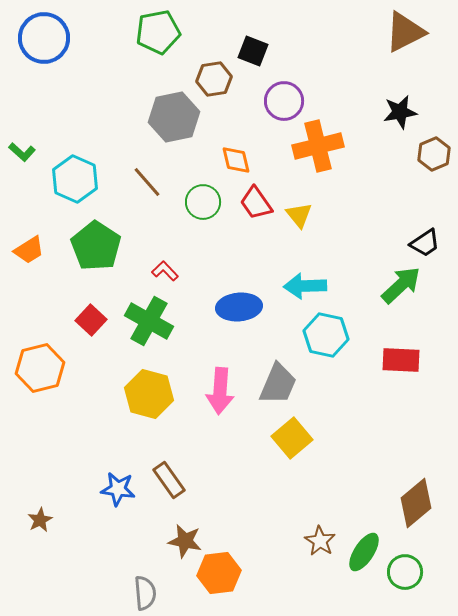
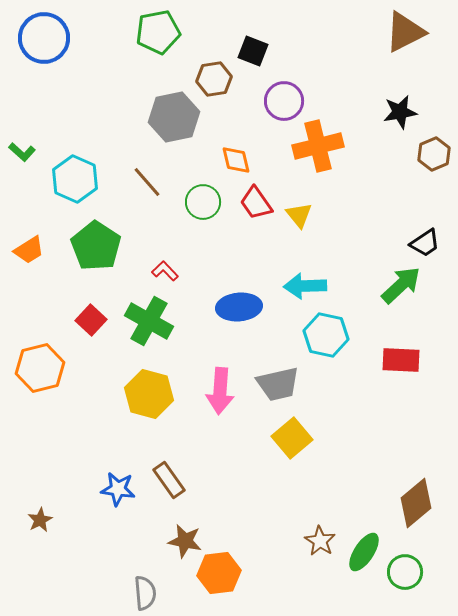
gray trapezoid at (278, 384): rotated 54 degrees clockwise
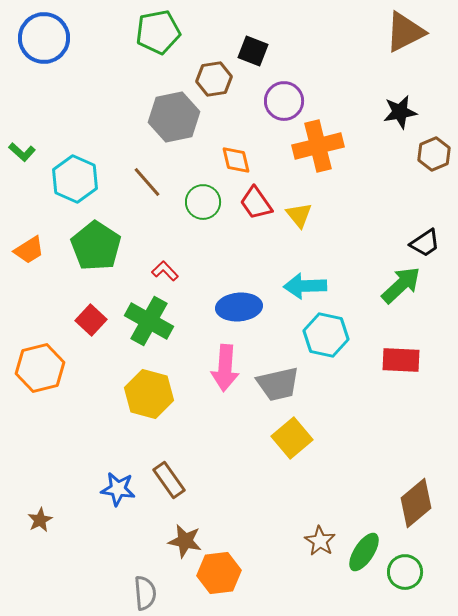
pink arrow at (220, 391): moved 5 px right, 23 px up
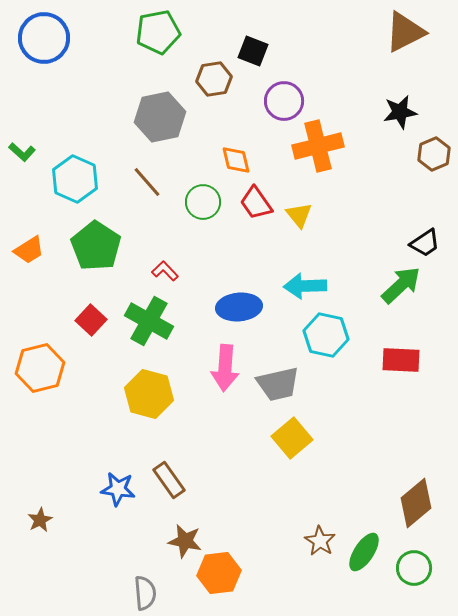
gray hexagon at (174, 117): moved 14 px left
green circle at (405, 572): moved 9 px right, 4 px up
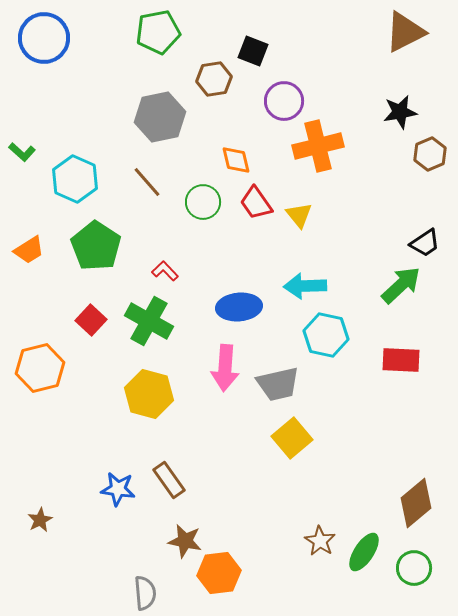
brown hexagon at (434, 154): moved 4 px left
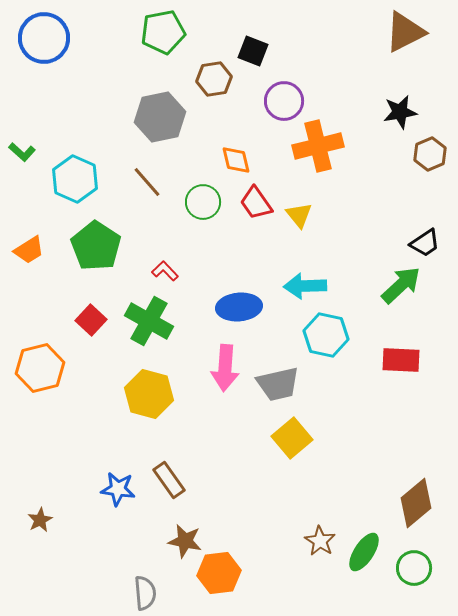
green pentagon at (158, 32): moved 5 px right
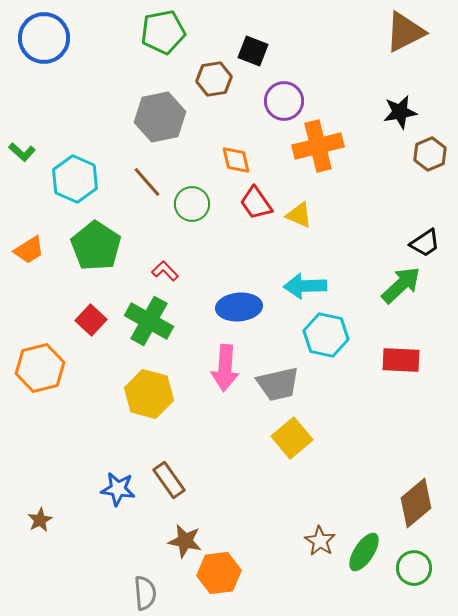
green circle at (203, 202): moved 11 px left, 2 px down
yellow triangle at (299, 215): rotated 28 degrees counterclockwise
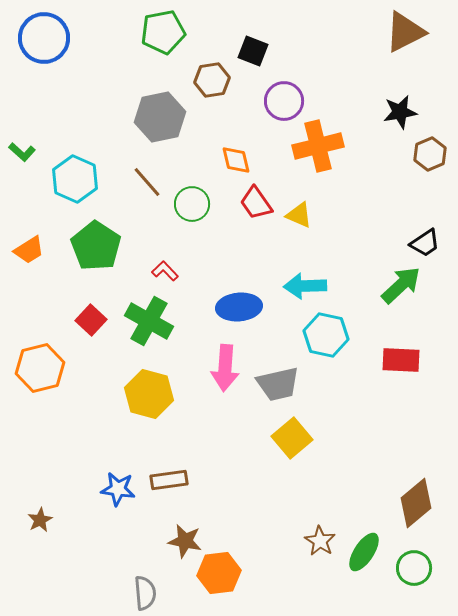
brown hexagon at (214, 79): moved 2 px left, 1 px down
brown rectangle at (169, 480): rotated 63 degrees counterclockwise
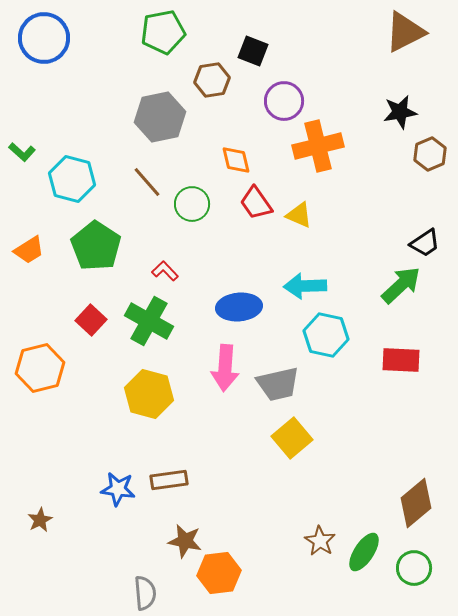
cyan hexagon at (75, 179): moved 3 px left; rotated 9 degrees counterclockwise
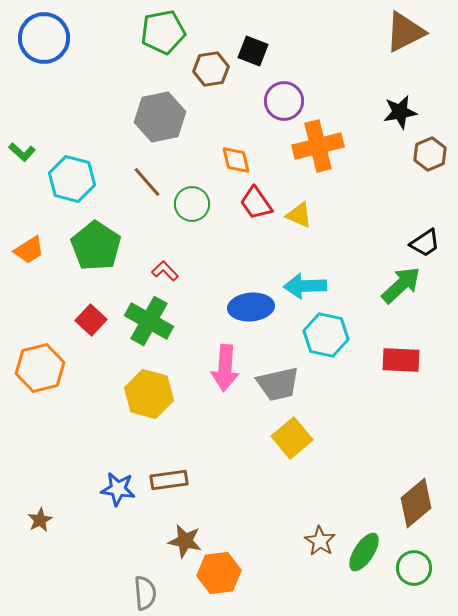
brown hexagon at (212, 80): moved 1 px left, 11 px up
blue ellipse at (239, 307): moved 12 px right
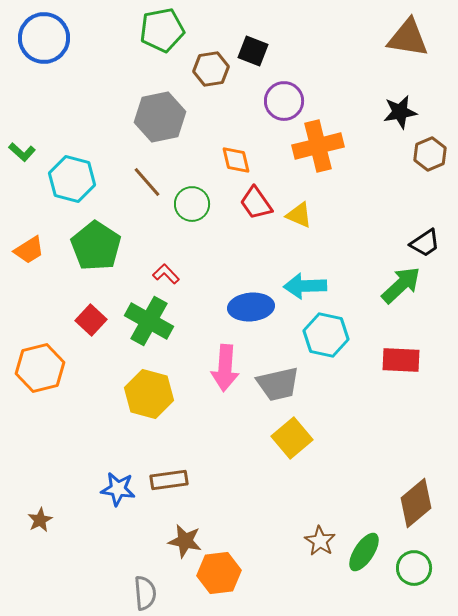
green pentagon at (163, 32): moved 1 px left, 2 px up
brown triangle at (405, 32): moved 3 px right, 6 px down; rotated 36 degrees clockwise
red L-shape at (165, 271): moved 1 px right, 3 px down
